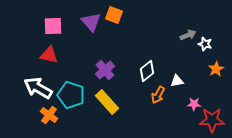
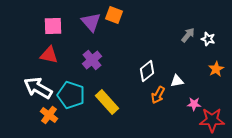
gray arrow: rotated 28 degrees counterclockwise
white star: moved 3 px right, 5 px up
purple cross: moved 13 px left, 10 px up
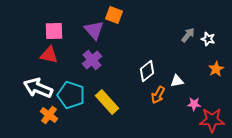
purple triangle: moved 3 px right, 8 px down
pink square: moved 1 px right, 5 px down
white arrow: rotated 8 degrees counterclockwise
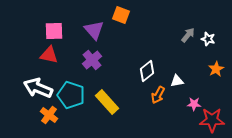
orange square: moved 7 px right
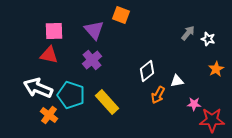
gray arrow: moved 2 px up
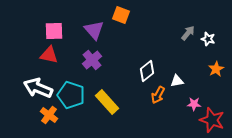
red star: rotated 20 degrees clockwise
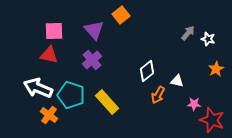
orange square: rotated 30 degrees clockwise
white triangle: rotated 24 degrees clockwise
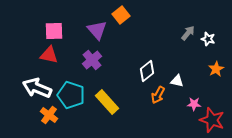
purple triangle: moved 3 px right
white arrow: moved 1 px left
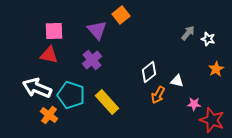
white diamond: moved 2 px right, 1 px down
